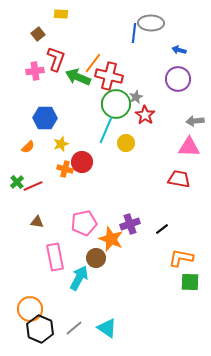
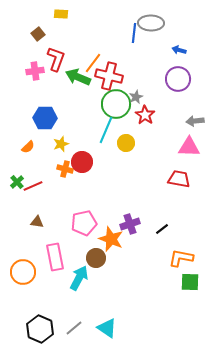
orange circle: moved 7 px left, 37 px up
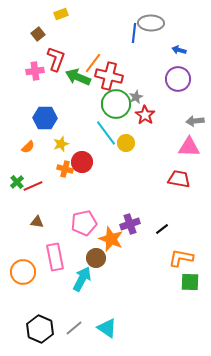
yellow rectangle: rotated 24 degrees counterclockwise
cyan line: moved 3 px down; rotated 60 degrees counterclockwise
cyan arrow: moved 3 px right, 1 px down
